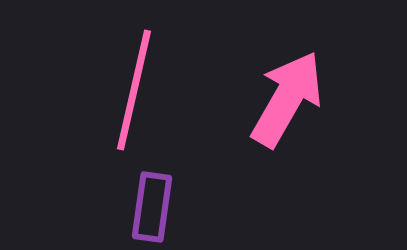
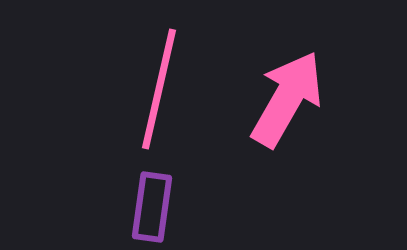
pink line: moved 25 px right, 1 px up
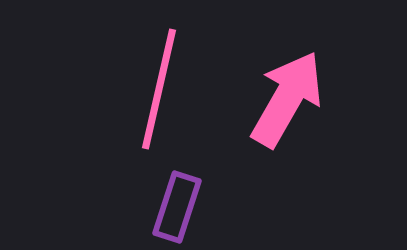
purple rectangle: moved 25 px right; rotated 10 degrees clockwise
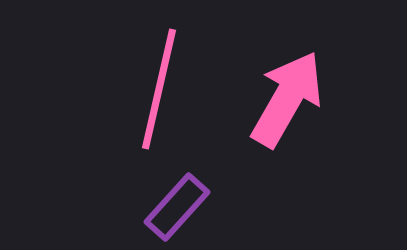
purple rectangle: rotated 24 degrees clockwise
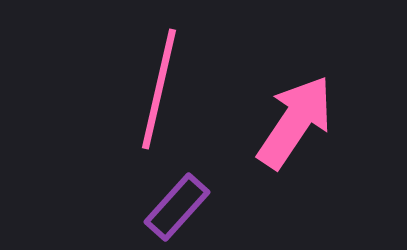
pink arrow: moved 8 px right, 23 px down; rotated 4 degrees clockwise
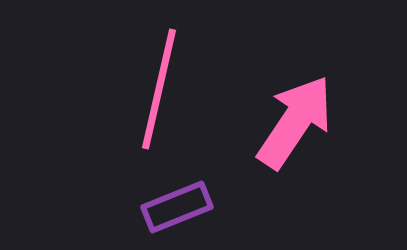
purple rectangle: rotated 26 degrees clockwise
